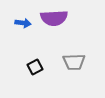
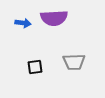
black square: rotated 21 degrees clockwise
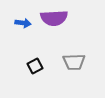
black square: moved 1 px up; rotated 21 degrees counterclockwise
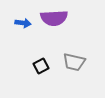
gray trapezoid: rotated 15 degrees clockwise
black square: moved 6 px right
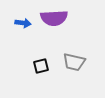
black square: rotated 14 degrees clockwise
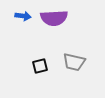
blue arrow: moved 7 px up
black square: moved 1 px left
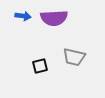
gray trapezoid: moved 5 px up
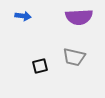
purple semicircle: moved 25 px right, 1 px up
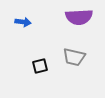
blue arrow: moved 6 px down
